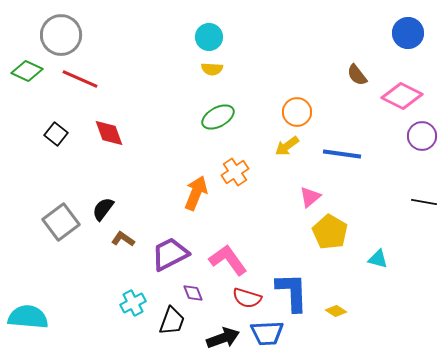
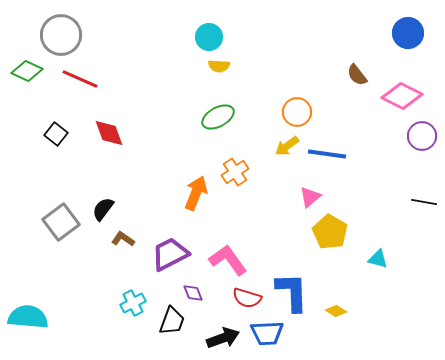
yellow semicircle: moved 7 px right, 3 px up
blue line: moved 15 px left
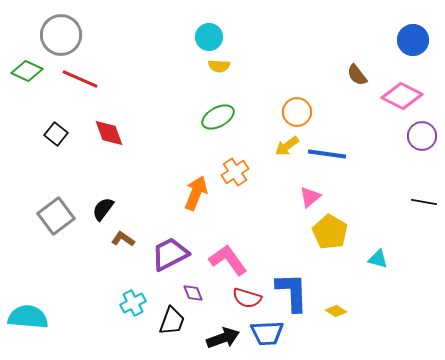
blue circle: moved 5 px right, 7 px down
gray square: moved 5 px left, 6 px up
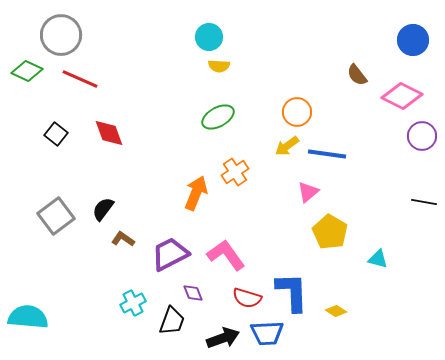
pink triangle: moved 2 px left, 5 px up
pink L-shape: moved 2 px left, 5 px up
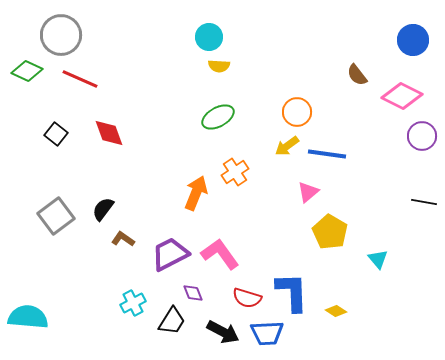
pink L-shape: moved 6 px left, 1 px up
cyan triangle: rotated 35 degrees clockwise
black trapezoid: rotated 12 degrees clockwise
black arrow: moved 6 px up; rotated 48 degrees clockwise
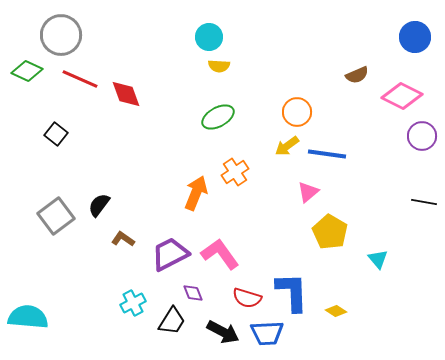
blue circle: moved 2 px right, 3 px up
brown semicircle: rotated 75 degrees counterclockwise
red diamond: moved 17 px right, 39 px up
black semicircle: moved 4 px left, 4 px up
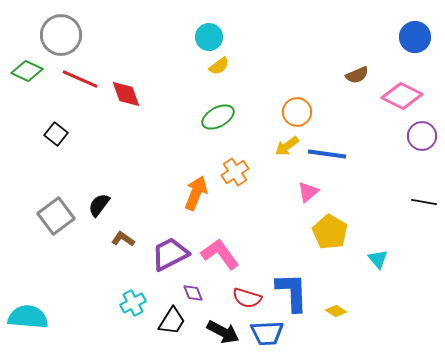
yellow semicircle: rotated 40 degrees counterclockwise
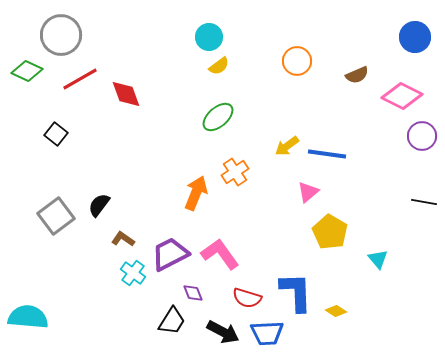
red line: rotated 54 degrees counterclockwise
orange circle: moved 51 px up
green ellipse: rotated 12 degrees counterclockwise
blue L-shape: moved 4 px right
cyan cross: moved 30 px up; rotated 25 degrees counterclockwise
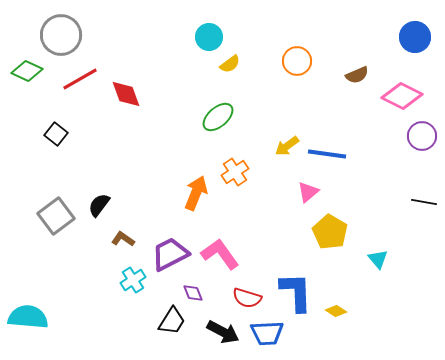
yellow semicircle: moved 11 px right, 2 px up
cyan cross: moved 7 px down; rotated 20 degrees clockwise
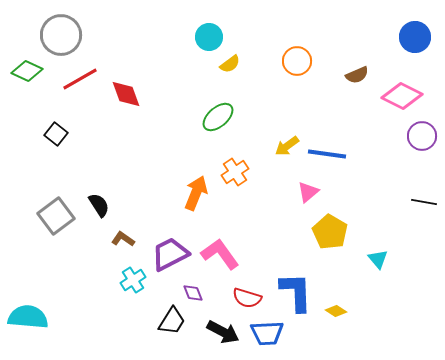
black semicircle: rotated 110 degrees clockwise
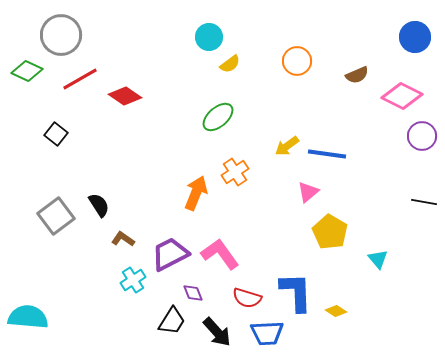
red diamond: moved 1 px left, 2 px down; rotated 36 degrees counterclockwise
black arrow: moved 6 px left; rotated 20 degrees clockwise
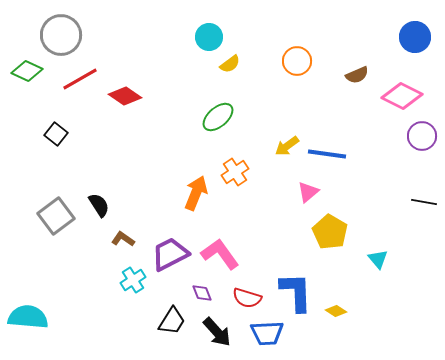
purple diamond: moved 9 px right
